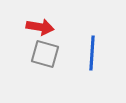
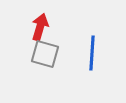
red arrow: rotated 84 degrees counterclockwise
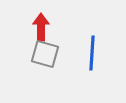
red arrow: moved 1 px right; rotated 16 degrees counterclockwise
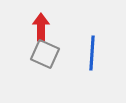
gray square: rotated 8 degrees clockwise
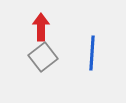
gray square: moved 2 px left, 3 px down; rotated 28 degrees clockwise
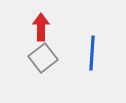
gray square: moved 1 px down
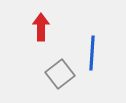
gray square: moved 17 px right, 16 px down
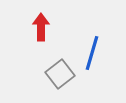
blue line: rotated 12 degrees clockwise
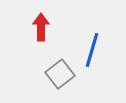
blue line: moved 3 px up
